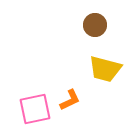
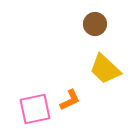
brown circle: moved 1 px up
yellow trapezoid: rotated 28 degrees clockwise
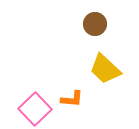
orange L-shape: moved 2 px right, 1 px up; rotated 30 degrees clockwise
pink square: rotated 32 degrees counterclockwise
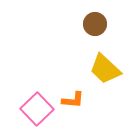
orange L-shape: moved 1 px right, 1 px down
pink square: moved 2 px right
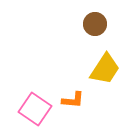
yellow trapezoid: rotated 100 degrees counterclockwise
pink square: moved 2 px left; rotated 12 degrees counterclockwise
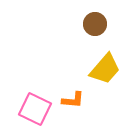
yellow trapezoid: rotated 8 degrees clockwise
pink square: rotated 8 degrees counterclockwise
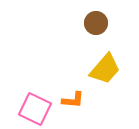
brown circle: moved 1 px right, 1 px up
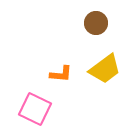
yellow trapezoid: rotated 12 degrees clockwise
orange L-shape: moved 12 px left, 26 px up
